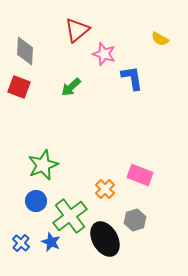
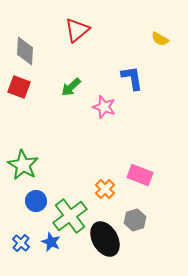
pink star: moved 53 px down
green star: moved 20 px left; rotated 20 degrees counterclockwise
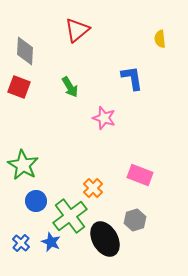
yellow semicircle: rotated 54 degrees clockwise
green arrow: moved 1 px left; rotated 80 degrees counterclockwise
pink star: moved 11 px down
orange cross: moved 12 px left, 1 px up
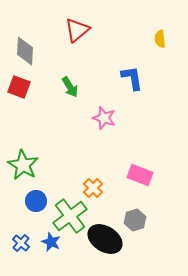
black ellipse: rotated 28 degrees counterclockwise
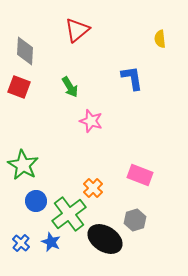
pink star: moved 13 px left, 3 px down
green cross: moved 1 px left, 2 px up
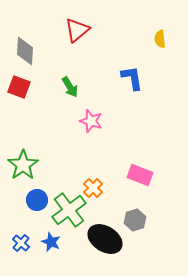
green star: rotated 8 degrees clockwise
blue circle: moved 1 px right, 1 px up
green cross: moved 4 px up
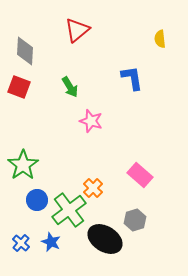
pink rectangle: rotated 20 degrees clockwise
